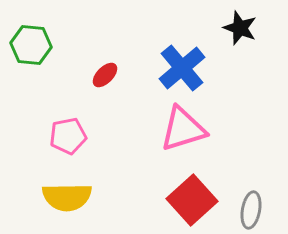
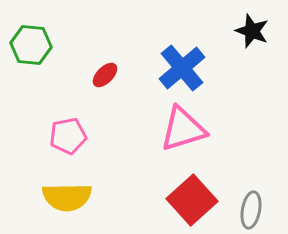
black star: moved 12 px right, 3 px down
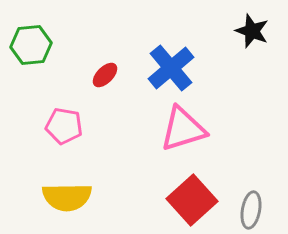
green hexagon: rotated 12 degrees counterclockwise
blue cross: moved 11 px left
pink pentagon: moved 4 px left, 10 px up; rotated 21 degrees clockwise
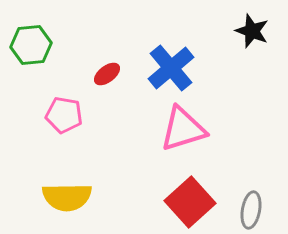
red ellipse: moved 2 px right, 1 px up; rotated 8 degrees clockwise
pink pentagon: moved 11 px up
red square: moved 2 px left, 2 px down
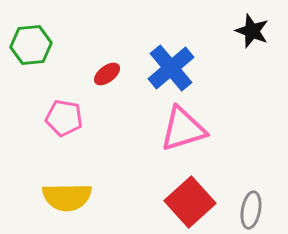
pink pentagon: moved 3 px down
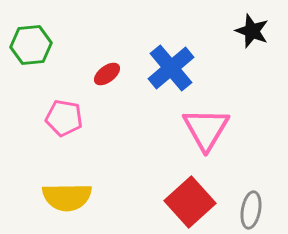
pink triangle: moved 23 px right; rotated 42 degrees counterclockwise
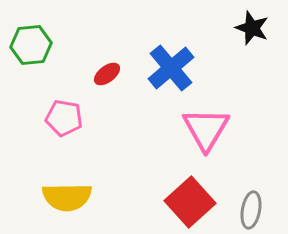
black star: moved 3 px up
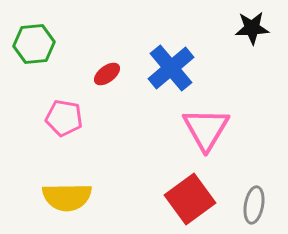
black star: rotated 24 degrees counterclockwise
green hexagon: moved 3 px right, 1 px up
red square: moved 3 px up; rotated 6 degrees clockwise
gray ellipse: moved 3 px right, 5 px up
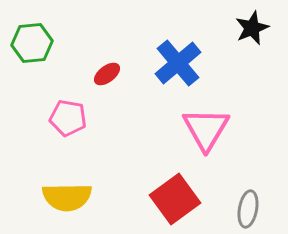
black star: rotated 20 degrees counterclockwise
green hexagon: moved 2 px left, 1 px up
blue cross: moved 7 px right, 5 px up
pink pentagon: moved 4 px right
red square: moved 15 px left
gray ellipse: moved 6 px left, 4 px down
